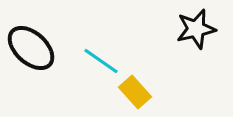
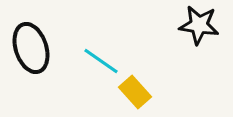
black star: moved 3 px right, 4 px up; rotated 21 degrees clockwise
black ellipse: rotated 30 degrees clockwise
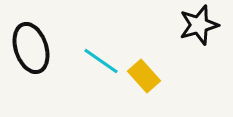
black star: rotated 24 degrees counterclockwise
yellow rectangle: moved 9 px right, 16 px up
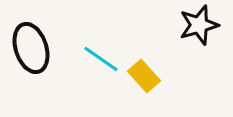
cyan line: moved 2 px up
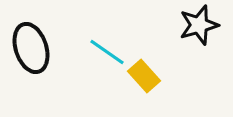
cyan line: moved 6 px right, 7 px up
